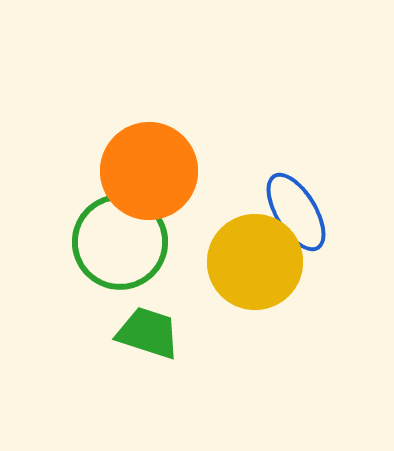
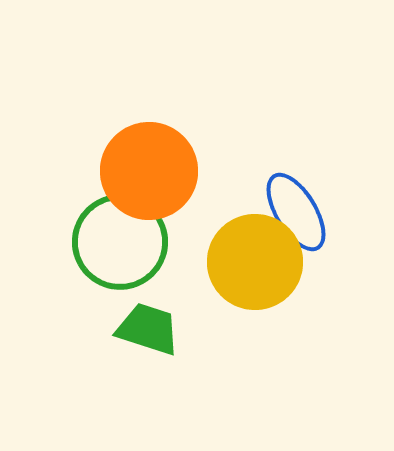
green trapezoid: moved 4 px up
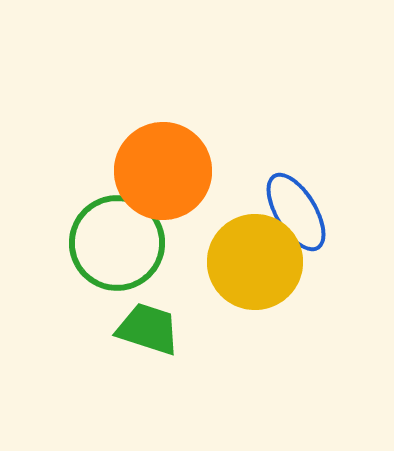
orange circle: moved 14 px right
green circle: moved 3 px left, 1 px down
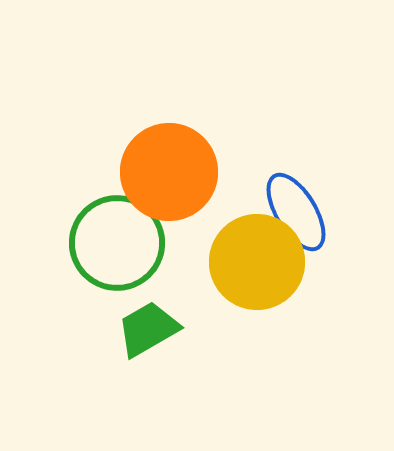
orange circle: moved 6 px right, 1 px down
yellow circle: moved 2 px right
green trapezoid: rotated 48 degrees counterclockwise
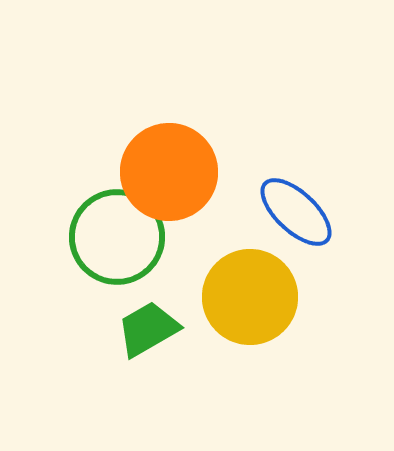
blue ellipse: rotated 16 degrees counterclockwise
green circle: moved 6 px up
yellow circle: moved 7 px left, 35 px down
